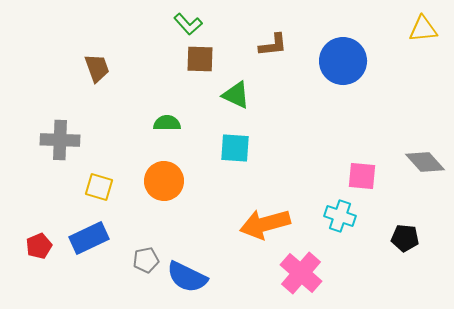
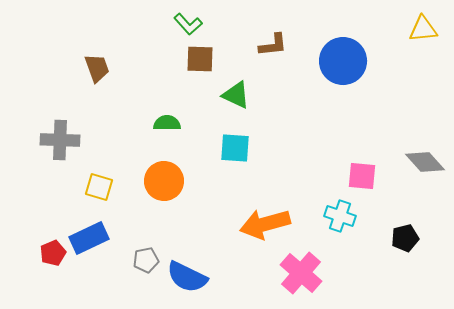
black pentagon: rotated 20 degrees counterclockwise
red pentagon: moved 14 px right, 7 px down
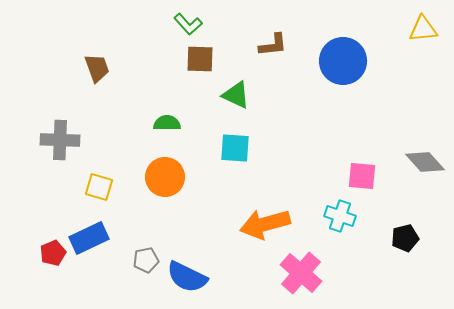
orange circle: moved 1 px right, 4 px up
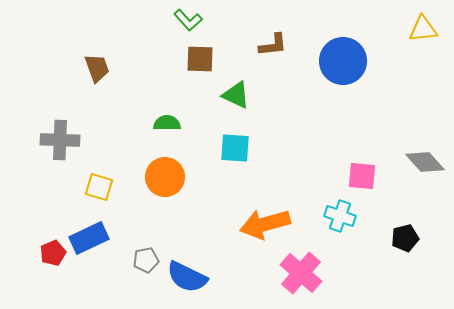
green L-shape: moved 4 px up
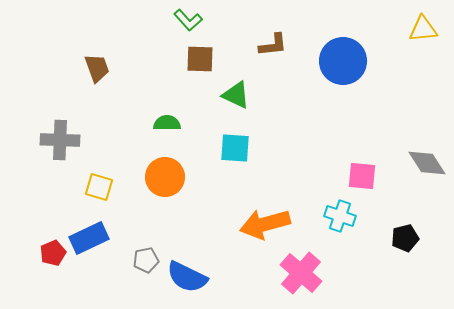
gray diamond: moved 2 px right, 1 px down; rotated 9 degrees clockwise
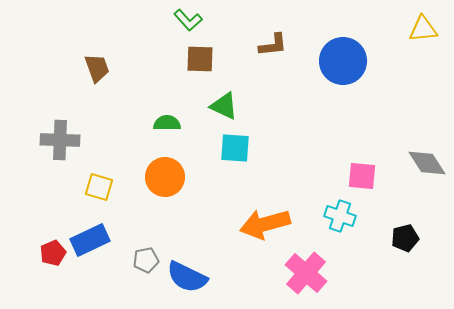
green triangle: moved 12 px left, 11 px down
blue rectangle: moved 1 px right, 2 px down
pink cross: moved 5 px right
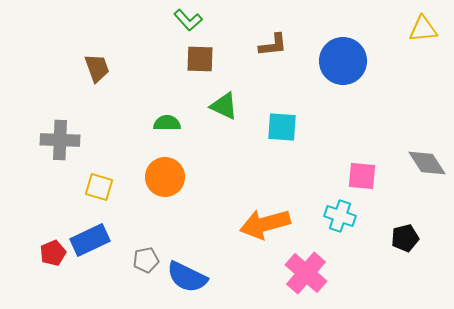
cyan square: moved 47 px right, 21 px up
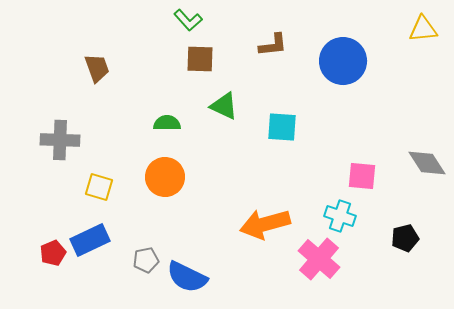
pink cross: moved 13 px right, 14 px up
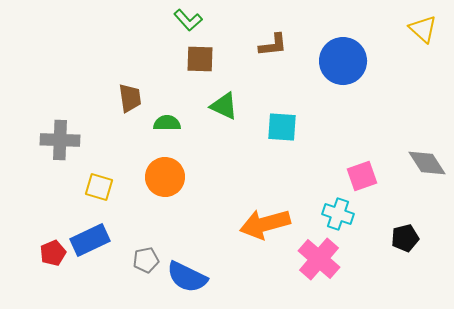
yellow triangle: rotated 48 degrees clockwise
brown trapezoid: moved 33 px right, 30 px down; rotated 12 degrees clockwise
pink square: rotated 24 degrees counterclockwise
cyan cross: moved 2 px left, 2 px up
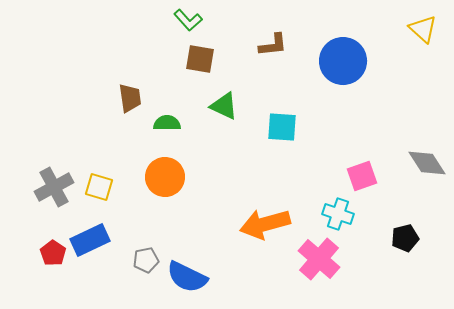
brown square: rotated 8 degrees clockwise
gray cross: moved 6 px left, 47 px down; rotated 30 degrees counterclockwise
red pentagon: rotated 15 degrees counterclockwise
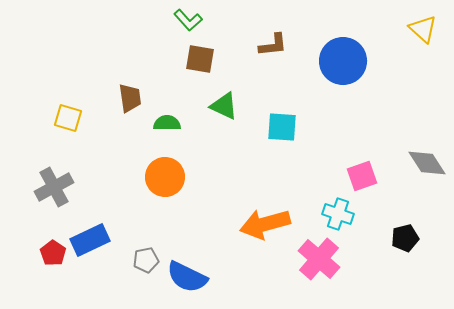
yellow square: moved 31 px left, 69 px up
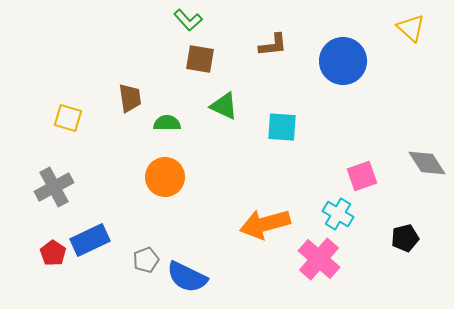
yellow triangle: moved 12 px left, 1 px up
cyan cross: rotated 12 degrees clockwise
gray pentagon: rotated 10 degrees counterclockwise
